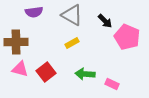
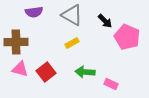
green arrow: moved 2 px up
pink rectangle: moved 1 px left
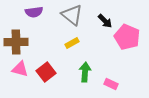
gray triangle: rotated 10 degrees clockwise
green arrow: rotated 90 degrees clockwise
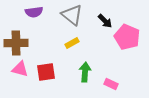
brown cross: moved 1 px down
red square: rotated 30 degrees clockwise
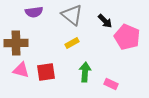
pink triangle: moved 1 px right, 1 px down
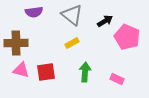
black arrow: rotated 77 degrees counterclockwise
pink rectangle: moved 6 px right, 5 px up
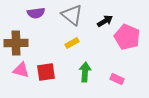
purple semicircle: moved 2 px right, 1 px down
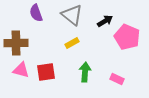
purple semicircle: rotated 78 degrees clockwise
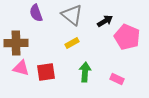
pink triangle: moved 2 px up
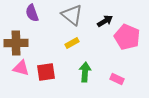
purple semicircle: moved 4 px left
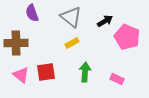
gray triangle: moved 1 px left, 2 px down
pink triangle: moved 7 px down; rotated 24 degrees clockwise
